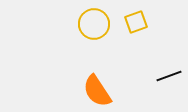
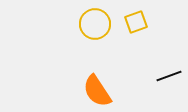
yellow circle: moved 1 px right
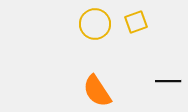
black line: moved 1 px left, 5 px down; rotated 20 degrees clockwise
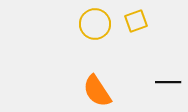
yellow square: moved 1 px up
black line: moved 1 px down
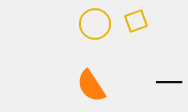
black line: moved 1 px right
orange semicircle: moved 6 px left, 5 px up
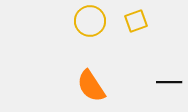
yellow circle: moved 5 px left, 3 px up
